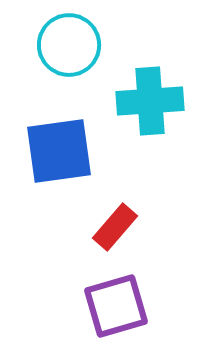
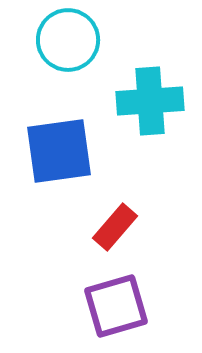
cyan circle: moved 1 px left, 5 px up
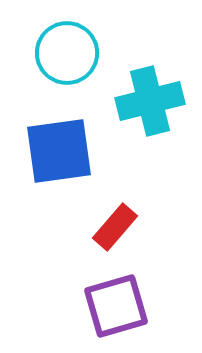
cyan circle: moved 1 px left, 13 px down
cyan cross: rotated 10 degrees counterclockwise
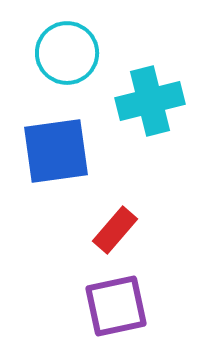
blue square: moved 3 px left
red rectangle: moved 3 px down
purple square: rotated 4 degrees clockwise
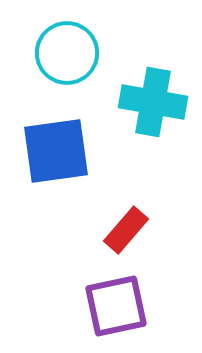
cyan cross: moved 3 px right, 1 px down; rotated 24 degrees clockwise
red rectangle: moved 11 px right
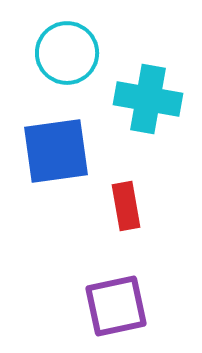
cyan cross: moved 5 px left, 3 px up
red rectangle: moved 24 px up; rotated 51 degrees counterclockwise
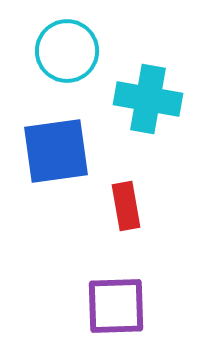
cyan circle: moved 2 px up
purple square: rotated 10 degrees clockwise
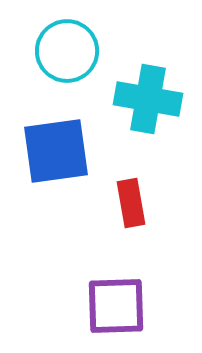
red rectangle: moved 5 px right, 3 px up
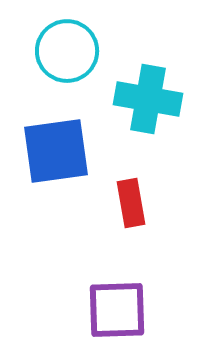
purple square: moved 1 px right, 4 px down
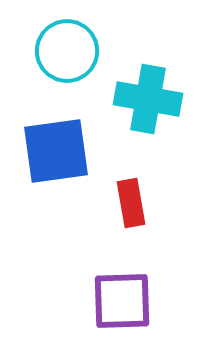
purple square: moved 5 px right, 9 px up
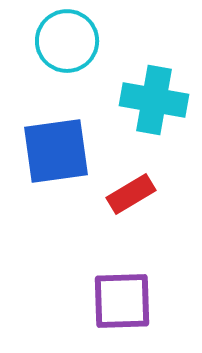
cyan circle: moved 10 px up
cyan cross: moved 6 px right, 1 px down
red rectangle: moved 9 px up; rotated 69 degrees clockwise
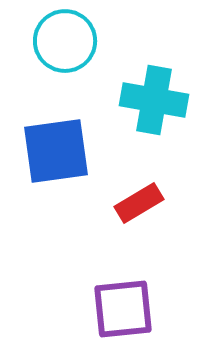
cyan circle: moved 2 px left
red rectangle: moved 8 px right, 9 px down
purple square: moved 1 px right, 8 px down; rotated 4 degrees counterclockwise
